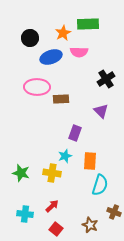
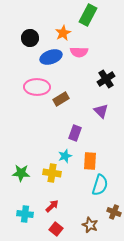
green rectangle: moved 9 px up; rotated 60 degrees counterclockwise
brown rectangle: rotated 28 degrees counterclockwise
green star: rotated 12 degrees counterclockwise
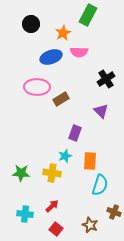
black circle: moved 1 px right, 14 px up
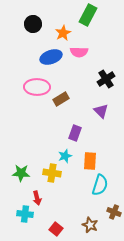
black circle: moved 2 px right
red arrow: moved 15 px left, 8 px up; rotated 120 degrees clockwise
